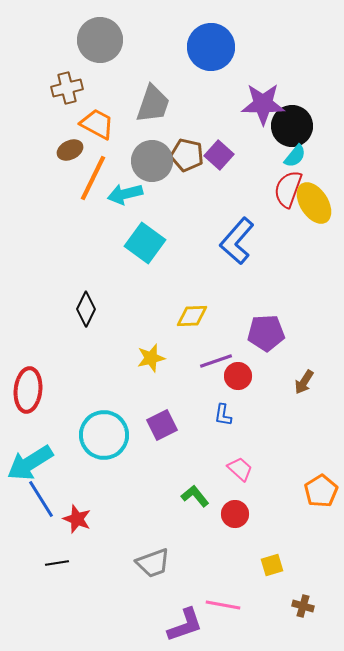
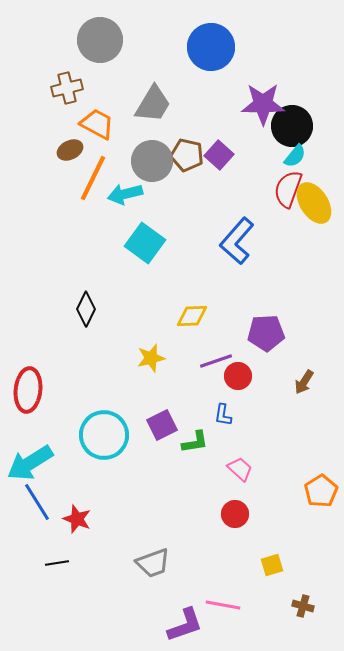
gray trapezoid at (153, 104): rotated 12 degrees clockwise
green L-shape at (195, 496): moved 54 px up; rotated 120 degrees clockwise
blue line at (41, 499): moved 4 px left, 3 px down
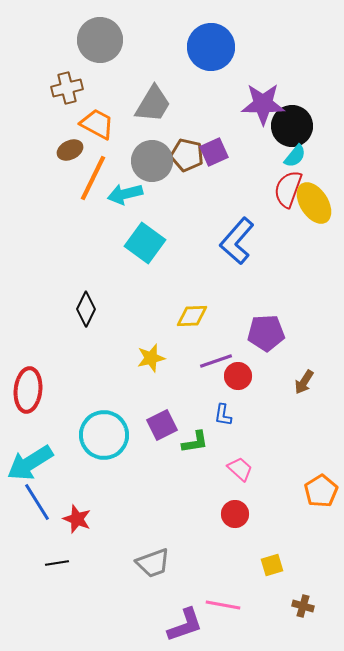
purple square at (219, 155): moved 5 px left, 3 px up; rotated 24 degrees clockwise
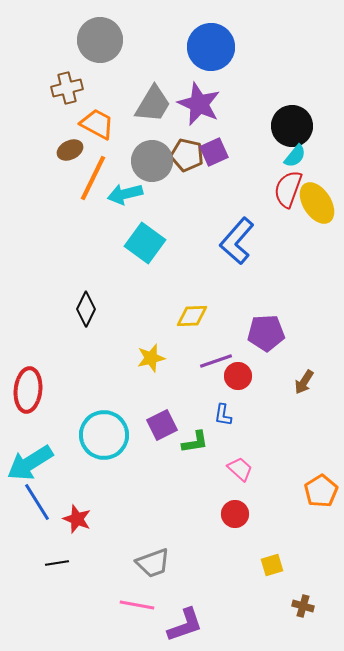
purple star at (263, 104): moved 64 px left; rotated 24 degrees clockwise
yellow ellipse at (314, 203): moved 3 px right
pink line at (223, 605): moved 86 px left
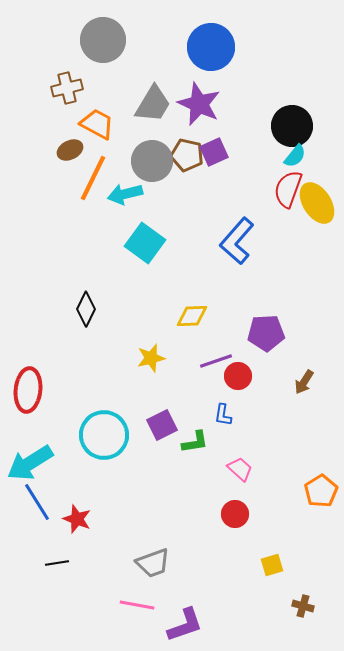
gray circle at (100, 40): moved 3 px right
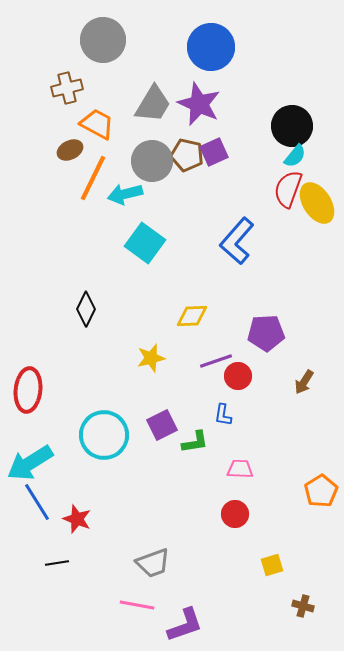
pink trapezoid at (240, 469): rotated 40 degrees counterclockwise
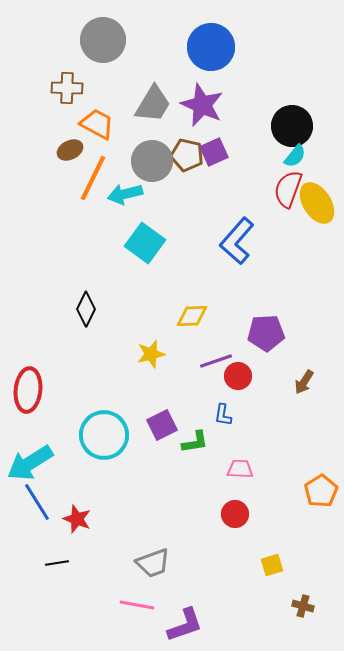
brown cross at (67, 88): rotated 16 degrees clockwise
purple star at (199, 104): moved 3 px right, 1 px down
yellow star at (151, 358): moved 4 px up
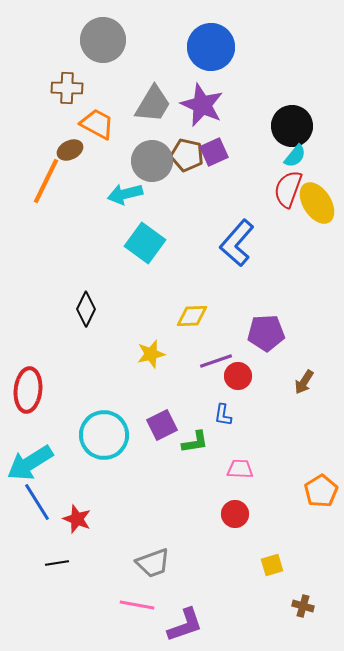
orange line at (93, 178): moved 47 px left, 3 px down
blue L-shape at (237, 241): moved 2 px down
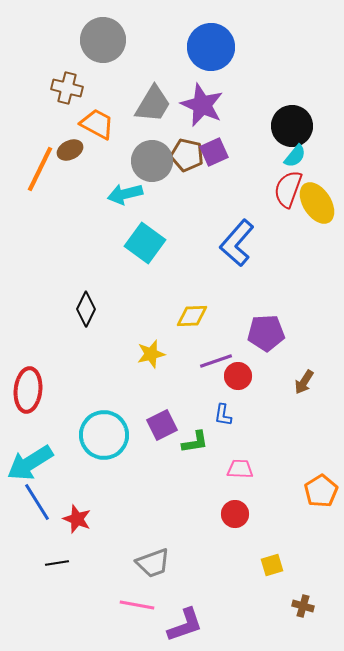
brown cross at (67, 88): rotated 12 degrees clockwise
orange line at (46, 181): moved 6 px left, 12 px up
